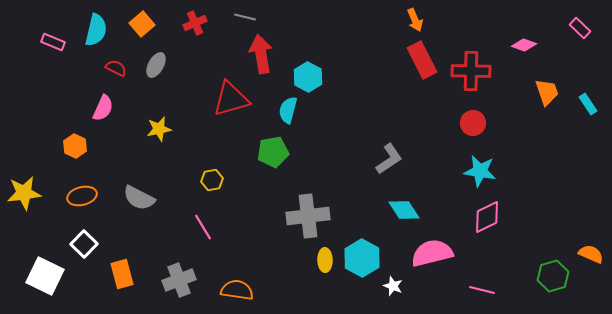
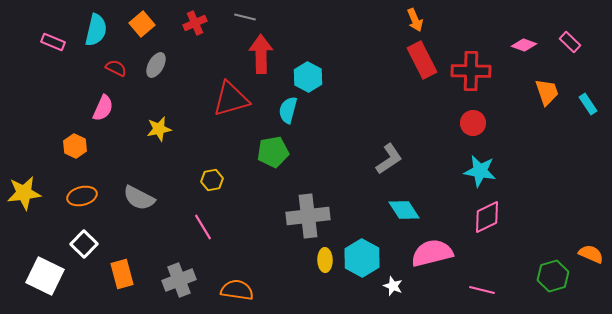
pink rectangle at (580, 28): moved 10 px left, 14 px down
red arrow at (261, 54): rotated 9 degrees clockwise
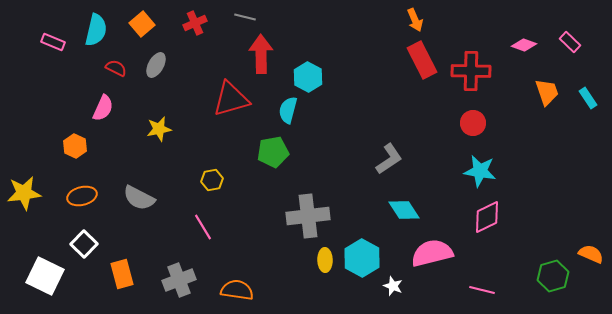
cyan rectangle at (588, 104): moved 6 px up
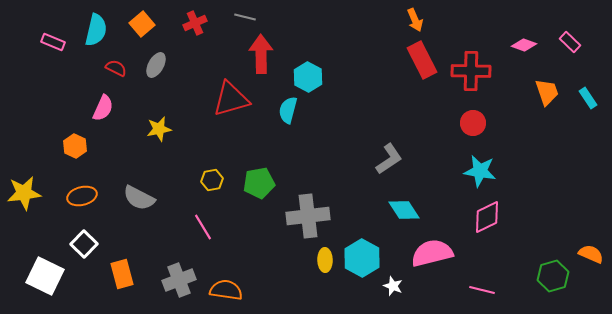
green pentagon at (273, 152): moved 14 px left, 31 px down
orange semicircle at (237, 290): moved 11 px left
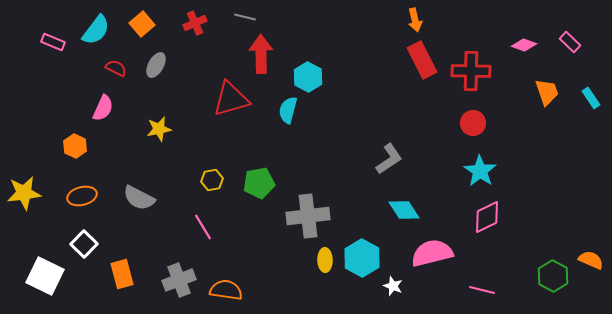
orange arrow at (415, 20): rotated 10 degrees clockwise
cyan semicircle at (96, 30): rotated 24 degrees clockwise
cyan rectangle at (588, 98): moved 3 px right
cyan star at (480, 171): rotated 24 degrees clockwise
orange semicircle at (591, 254): moved 6 px down
green hexagon at (553, 276): rotated 16 degrees counterclockwise
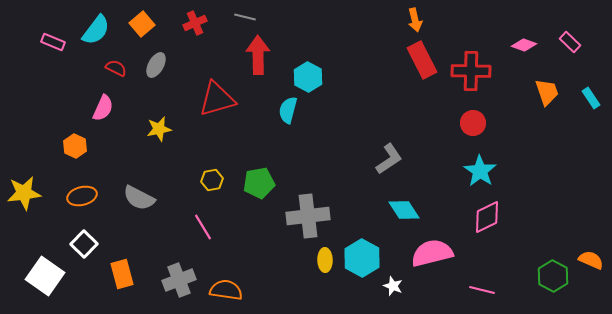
red arrow at (261, 54): moved 3 px left, 1 px down
red triangle at (231, 99): moved 14 px left
white square at (45, 276): rotated 9 degrees clockwise
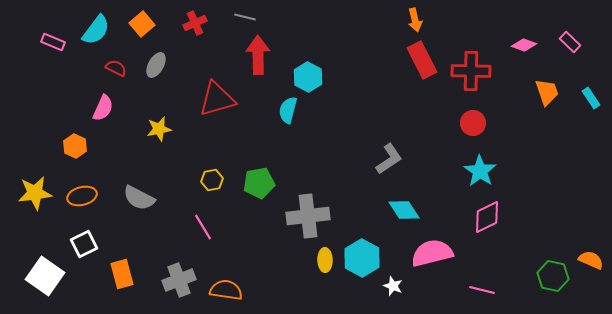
yellow star at (24, 193): moved 11 px right
white square at (84, 244): rotated 20 degrees clockwise
green hexagon at (553, 276): rotated 16 degrees counterclockwise
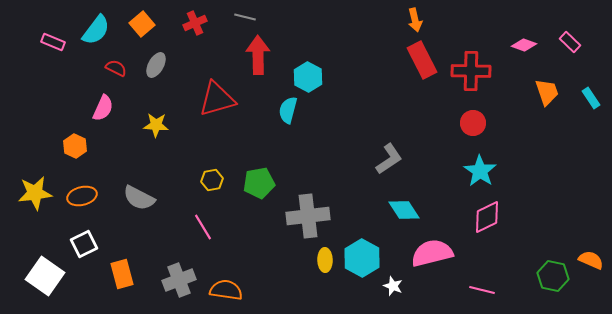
yellow star at (159, 129): moved 3 px left, 4 px up; rotated 15 degrees clockwise
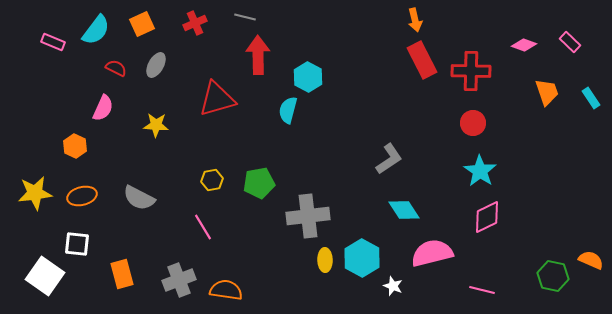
orange square at (142, 24): rotated 15 degrees clockwise
white square at (84, 244): moved 7 px left; rotated 32 degrees clockwise
